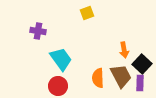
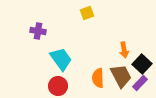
purple rectangle: rotated 42 degrees clockwise
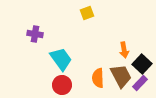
purple cross: moved 3 px left, 3 px down
red circle: moved 4 px right, 1 px up
